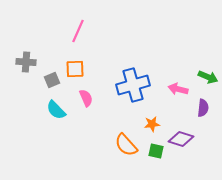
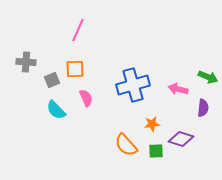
pink line: moved 1 px up
green square: rotated 14 degrees counterclockwise
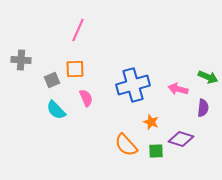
gray cross: moved 5 px left, 2 px up
orange star: moved 1 px left, 2 px up; rotated 28 degrees clockwise
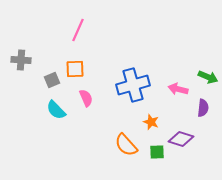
green square: moved 1 px right, 1 px down
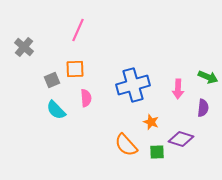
gray cross: moved 3 px right, 13 px up; rotated 36 degrees clockwise
pink arrow: rotated 102 degrees counterclockwise
pink semicircle: rotated 18 degrees clockwise
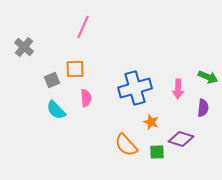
pink line: moved 5 px right, 3 px up
blue cross: moved 2 px right, 3 px down
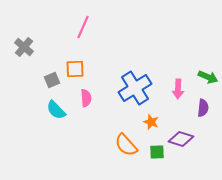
blue cross: rotated 16 degrees counterclockwise
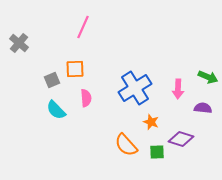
gray cross: moved 5 px left, 4 px up
purple semicircle: rotated 90 degrees counterclockwise
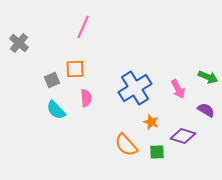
pink arrow: rotated 30 degrees counterclockwise
purple semicircle: moved 3 px right, 2 px down; rotated 24 degrees clockwise
purple diamond: moved 2 px right, 3 px up
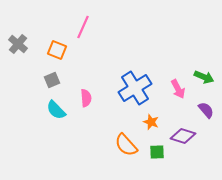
gray cross: moved 1 px left, 1 px down
orange square: moved 18 px left, 19 px up; rotated 24 degrees clockwise
green arrow: moved 4 px left
purple semicircle: rotated 18 degrees clockwise
